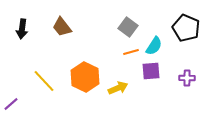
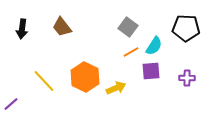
black pentagon: rotated 20 degrees counterclockwise
orange line: rotated 14 degrees counterclockwise
yellow arrow: moved 2 px left
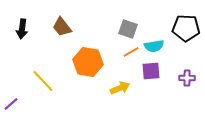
gray square: moved 2 px down; rotated 18 degrees counterclockwise
cyan semicircle: rotated 48 degrees clockwise
orange hexagon: moved 3 px right, 15 px up; rotated 16 degrees counterclockwise
yellow line: moved 1 px left
yellow arrow: moved 4 px right
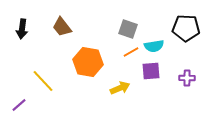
purple line: moved 8 px right, 1 px down
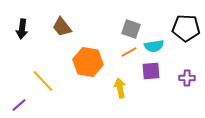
gray square: moved 3 px right
orange line: moved 2 px left
yellow arrow: rotated 78 degrees counterclockwise
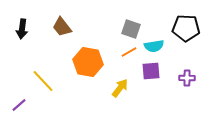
yellow arrow: rotated 48 degrees clockwise
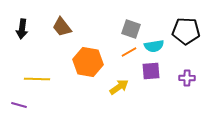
black pentagon: moved 3 px down
yellow line: moved 6 px left, 2 px up; rotated 45 degrees counterclockwise
yellow arrow: moved 1 px left, 1 px up; rotated 18 degrees clockwise
purple line: rotated 56 degrees clockwise
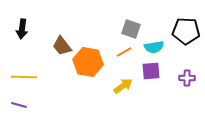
brown trapezoid: moved 19 px down
cyan semicircle: moved 1 px down
orange line: moved 5 px left
yellow line: moved 13 px left, 2 px up
yellow arrow: moved 4 px right, 1 px up
